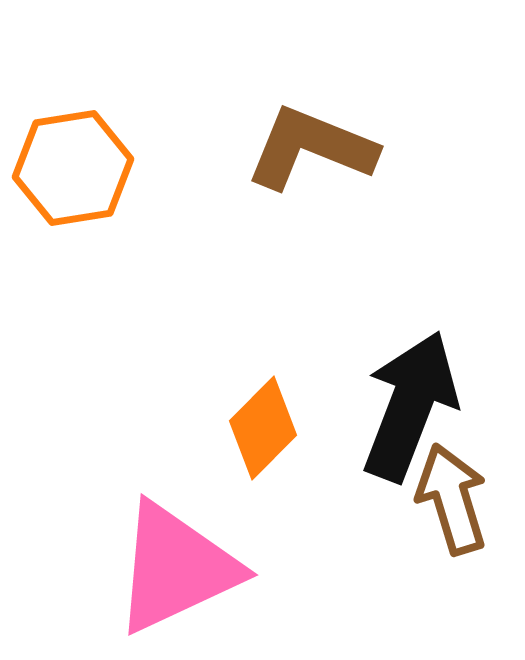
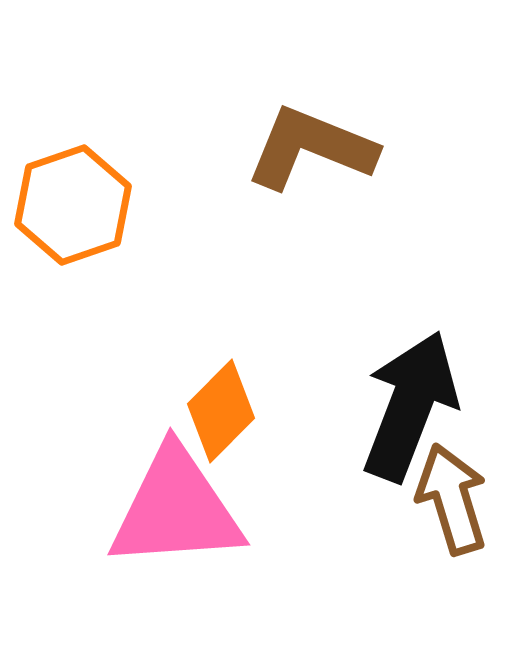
orange hexagon: moved 37 px down; rotated 10 degrees counterclockwise
orange diamond: moved 42 px left, 17 px up
pink triangle: moved 59 px up; rotated 21 degrees clockwise
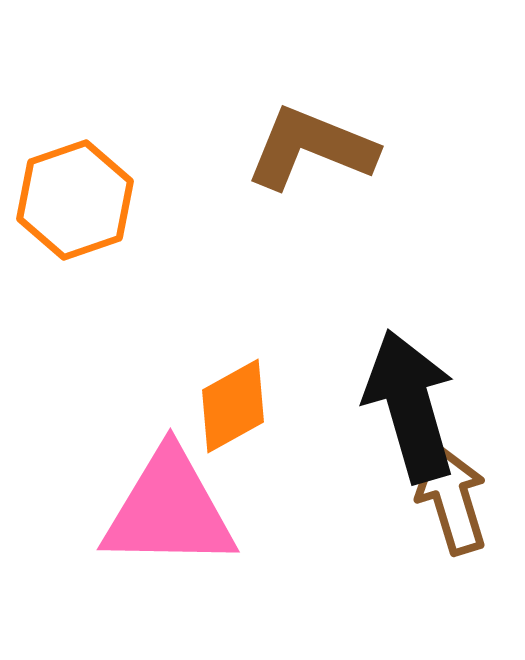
orange hexagon: moved 2 px right, 5 px up
black arrow: rotated 37 degrees counterclockwise
orange diamond: moved 12 px right, 5 px up; rotated 16 degrees clockwise
pink triangle: moved 7 px left, 1 px down; rotated 5 degrees clockwise
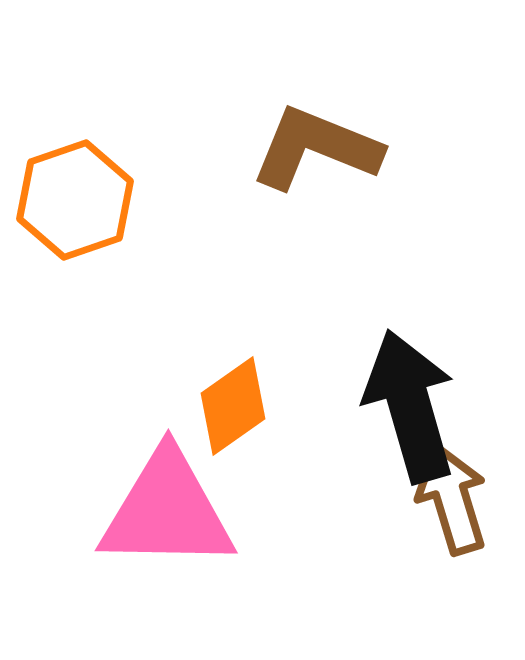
brown L-shape: moved 5 px right
orange diamond: rotated 6 degrees counterclockwise
pink triangle: moved 2 px left, 1 px down
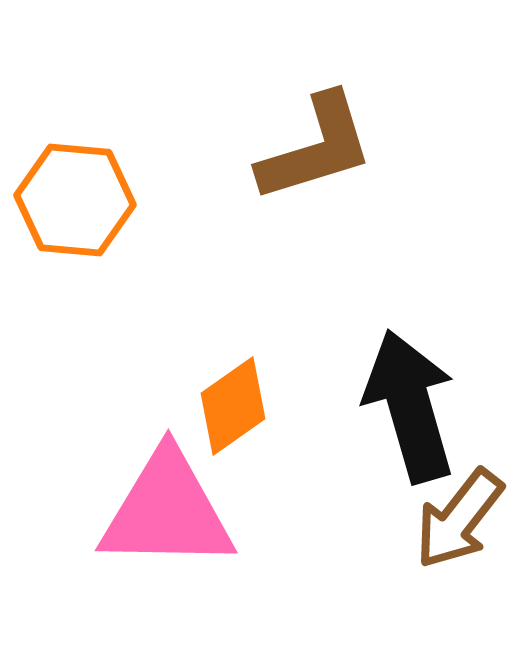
brown L-shape: rotated 141 degrees clockwise
orange hexagon: rotated 24 degrees clockwise
brown arrow: moved 7 px right, 20 px down; rotated 125 degrees counterclockwise
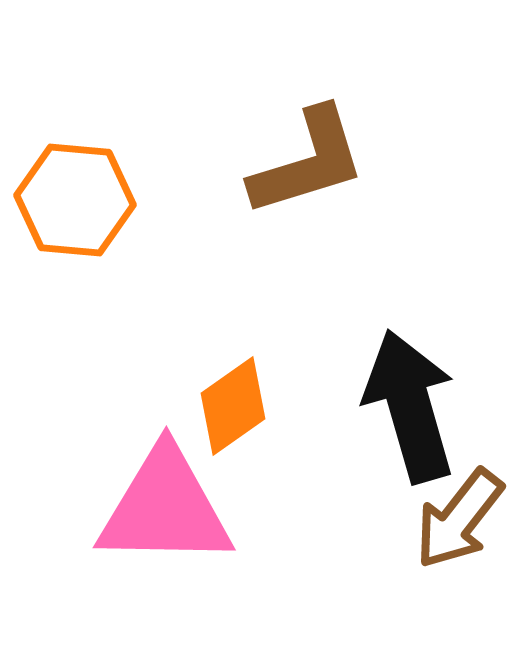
brown L-shape: moved 8 px left, 14 px down
pink triangle: moved 2 px left, 3 px up
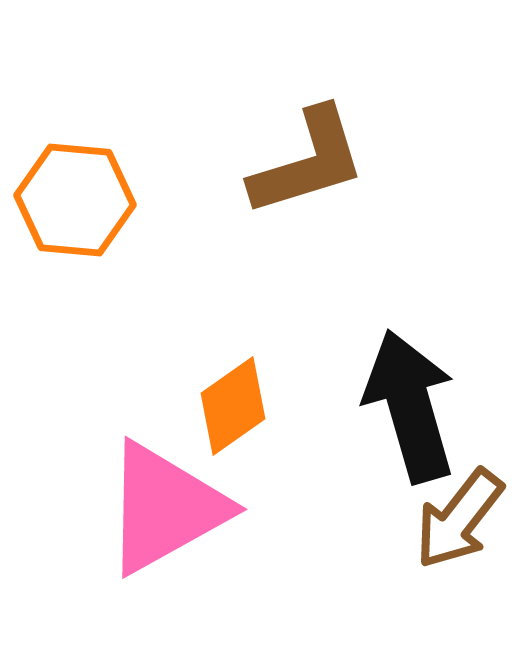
pink triangle: rotated 30 degrees counterclockwise
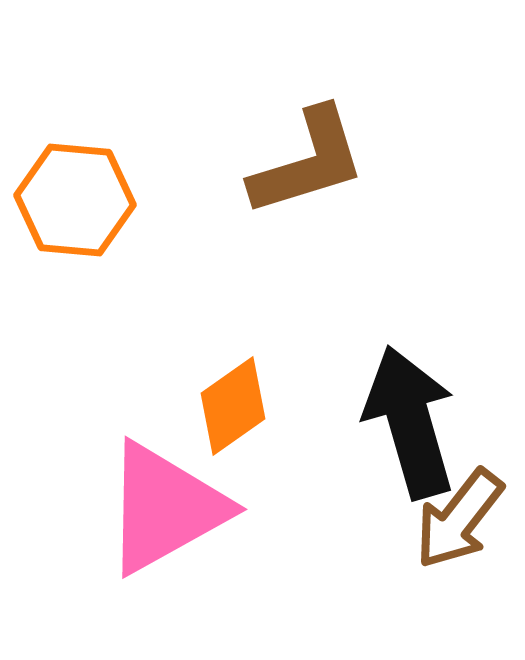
black arrow: moved 16 px down
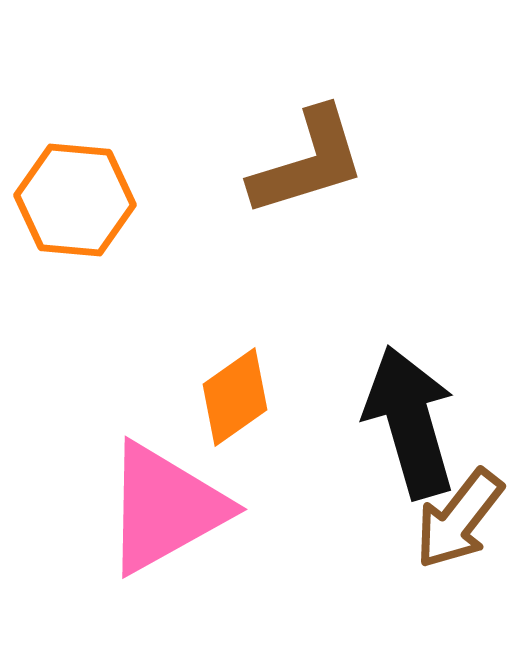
orange diamond: moved 2 px right, 9 px up
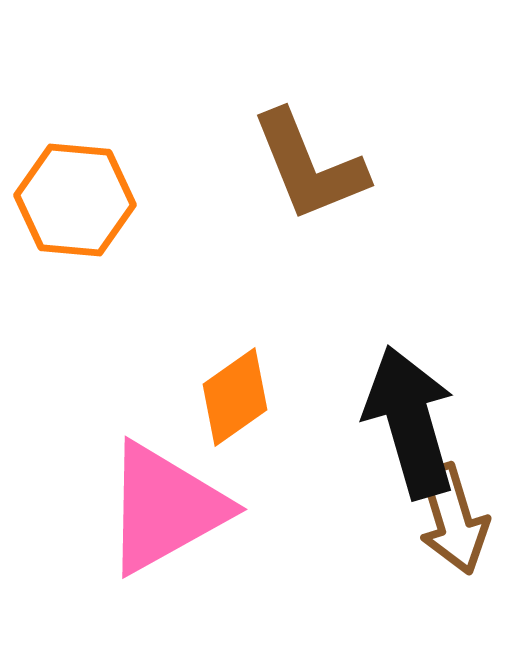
brown L-shape: moved 1 px right, 4 px down; rotated 85 degrees clockwise
brown arrow: moved 6 px left; rotated 55 degrees counterclockwise
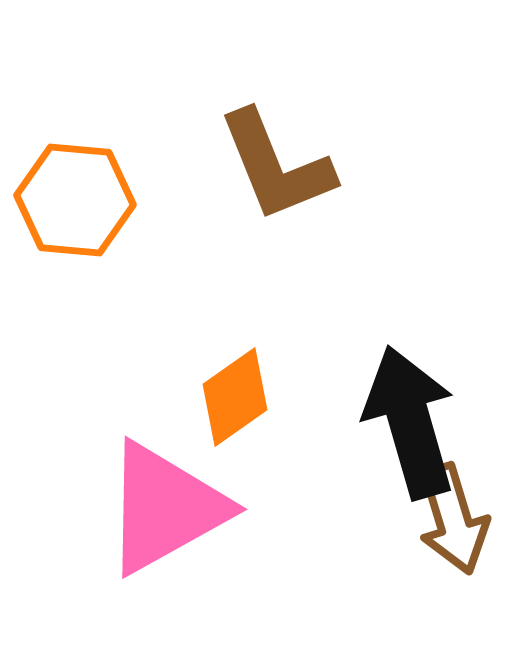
brown L-shape: moved 33 px left
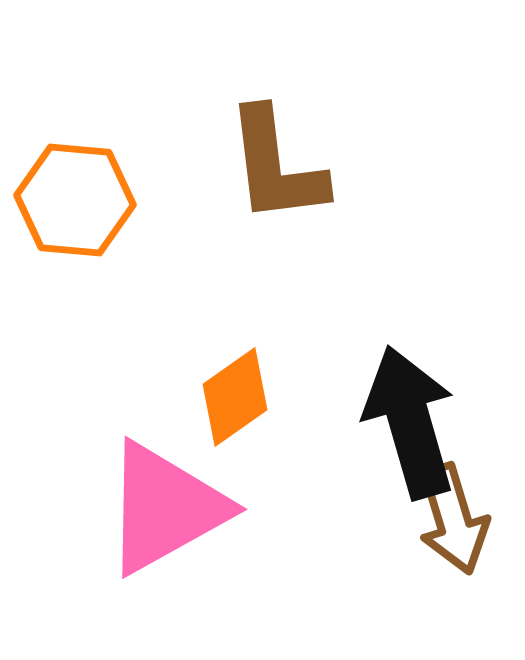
brown L-shape: rotated 15 degrees clockwise
